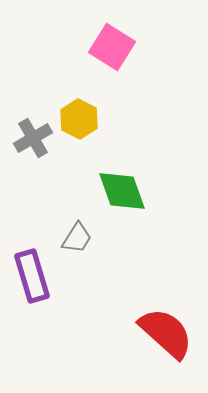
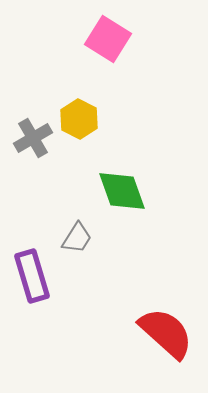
pink square: moved 4 px left, 8 px up
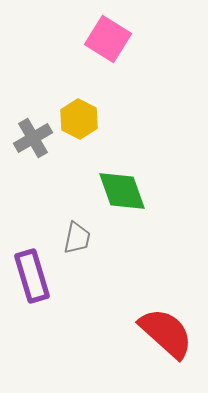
gray trapezoid: rotated 20 degrees counterclockwise
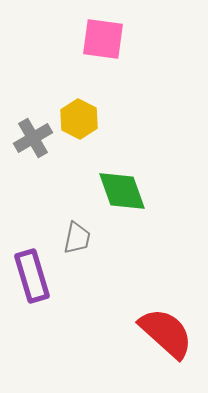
pink square: moved 5 px left; rotated 24 degrees counterclockwise
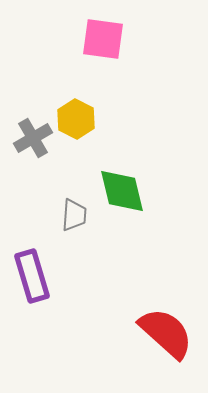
yellow hexagon: moved 3 px left
green diamond: rotated 6 degrees clockwise
gray trapezoid: moved 3 px left, 23 px up; rotated 8 degrees counterclockwise
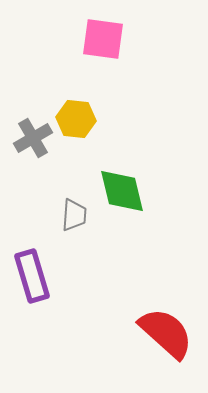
yellow hexagon: rotated 21 degrees counterclockwise
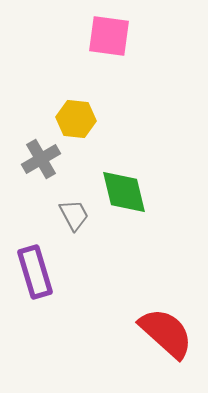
pink square: moved 6 px right, 3 px up
gray cross: moved 8 px right, 21 px down
green diamond: moved 2 px right, 1 px down
gray trapezoid: rotated 32 degrees counterclockwise
purple rectangle: moved 3 px right, 4 px up
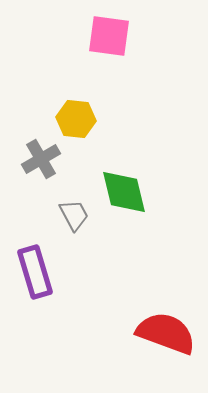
red semicircle: rotated 22 degrees counterclockwise
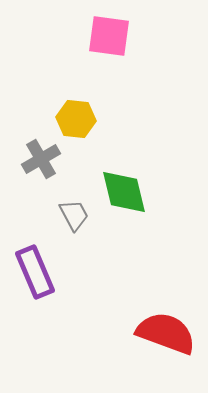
purple rectangle: rotated 6 degrees counterclockwise
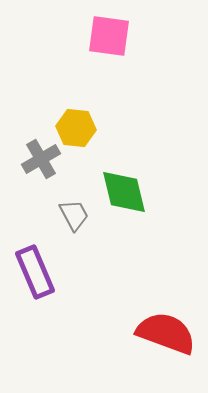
yellow hexagon: moved 9 px down
